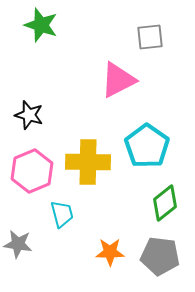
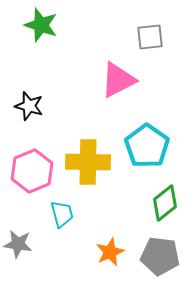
black star: moved 9 px up
orange star: rotated 24 degrees counterclockwise
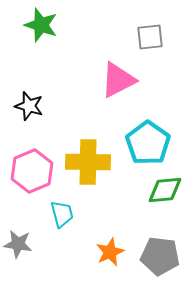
cyan pentagon: moved 1 px right, 3 px up
green diamond: moved 13 px up; rotated 33 degrees clockwise
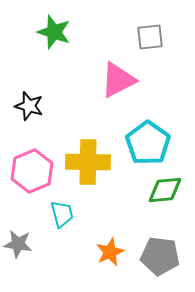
green star: moved 13 px right, 7 px down
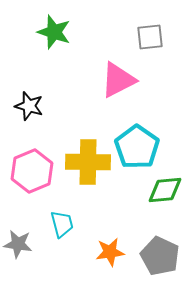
cyan pentagon: moved 11 px left, 4 px down
cyan trapezoid: moved 10 px down
orange star: rotated 16 degrees clockwise
gray pentagon: rotated 18 degrees clockwise
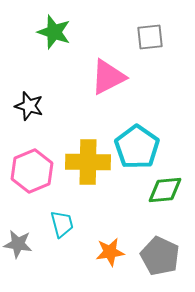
pink triangle: moved 10 px left, 3 px up
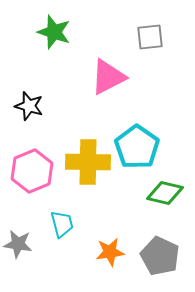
green diamond: moved 3 px down; rotated 18 degrees clockwise
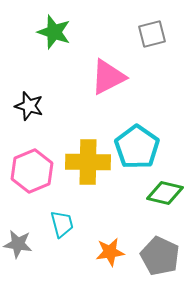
gray square: moved 2 px right, 3 px up; rotated 8 degrees counterclockwise
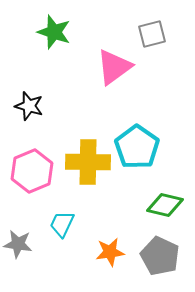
pink triangle: moved 6 px right, 10 px up; rotated 9 degrees counterclockwise
green diamond: moved 12 px down
cyan trapezoid: rotated 140 degrees counterclockwise
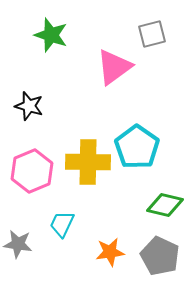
green star: moved 3 px left, 3 px down
